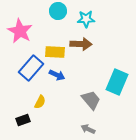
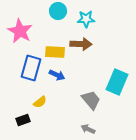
blue rectangle: rotated 25 degrees counterclockwise
yellow semicircle: rotated 24 degrees clockwise
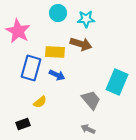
cyan circle: moved 2 px down
pink star: moved 2 px left
brown arrow: rotated 15 degrees clockwise
black rectangle: moved 4 px down
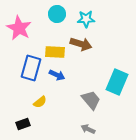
cyan circle: moved 1 px left, 1 px down
pink star: moved 1 px right, 3 px up
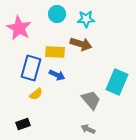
yellow semicircle: moved 4 px left, 8 px up
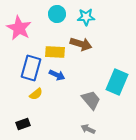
cyan star: moved 2 px up
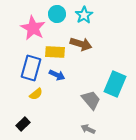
cyan star: moved 2 px left, 2 px up; rotated 30 degrees counterclockwise
pink star: moved 14 px right
cyan rectangle: moved 2 px left, 2 px down
black rectangle: rotated 24 degrees counterclockwise
